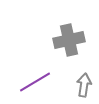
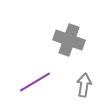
gray cross: rotated 32 degrees clockwise
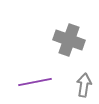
purple line: rotated 20 degrees clockwise
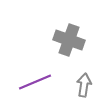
purple line: rotated 12 degrees counterclockwise
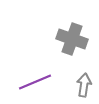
gray cross: moved 3 px right, 1 px up
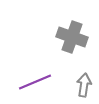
gray cross: moved 2 px up
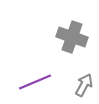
gray arrow: rotated 20 degrees clockwise
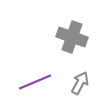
gray arrow: moved 4 px left, 2 px up
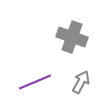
gray arrow: moved 1 px right, 1 px up
